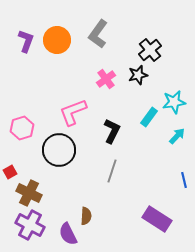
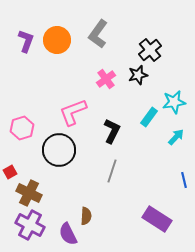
cyan arrow: moved 1 px left, 1 px down
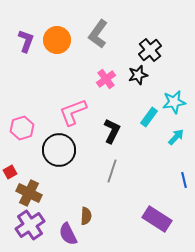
purple cross: rotated 28 degrees clockwise
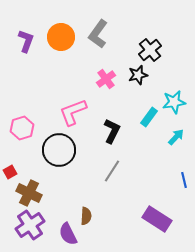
orange circle: moved 4 px right, 3 px up
gray line: rotated 15 degrees clockwise
